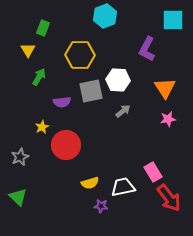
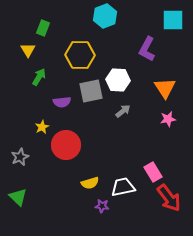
purple star: moved 1 px right
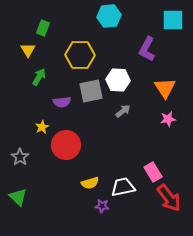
cyan hexagon: moved 4 px right; rotated 15 degrees clockwise
gray star: rotated 12 degrees counterclockwise
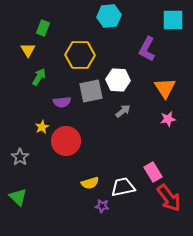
red circle: moved 4 px up
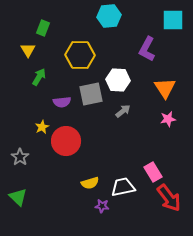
gray square: moved 3 px down
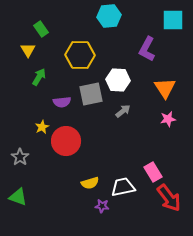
green rectangle: moved 2 px left, 1 px down; rotated 56 degrees counterclockwise
green triangle: rotated 24 degrees counterclockwise
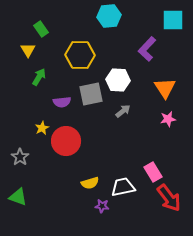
purple L-shape: rotated 15 degrees clockwise
yellow star: moved 1 px down
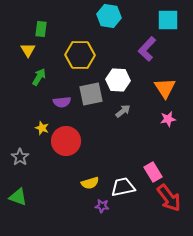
cyan hexagon: rotated 15 degrees clockwise
cyan square: moved 5 px left
green rectangle: rotated 42 degrees clockwise
yellow star: rotated 24 degrees counterclockwise
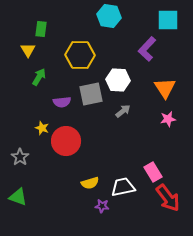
red arrow: moved 1 px left
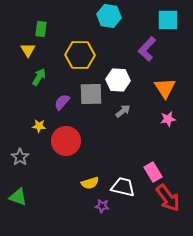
gray square: rotated 10 degrees clockwise
purple semicircle: rotated 138 degrees clockwise
yellow star: moved 3 px left, 2 px up; rotated 16 degrees counterclockwise
white trapezoid: rotated 25 degrees clockwise
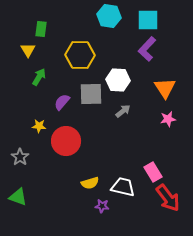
cyan square: moved 20 px left
